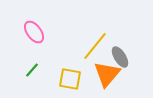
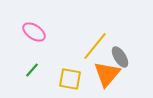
pink ellipse: rotated 20 degrees counterclockwise
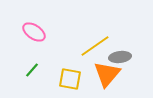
yellow line: rotated 16 degrees clockwise
gray ellipse: rotated 65 degrees counterclockwise
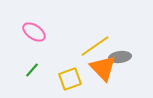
orange triangle: moved 4 px left, 6 px up; rotated 24 degrees counterclockwise
yellow square: rotated 30 degrees counterclockwise
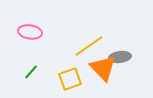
pink ellipse: moved 4 px left; rotated 25 degrees counterclockwise
yellow line: moved 6 px left
green line: moved 1 px left, 2 px down
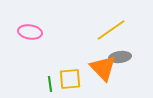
yellow line: moved 22 px right, 16 px up
green line: moved 19 px right, 12 px down; rotated 49 degrees counterclockwise
yellow square: rotated 15 degrees clockwise
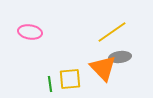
yellow line: moved 1 px right, 2 px down
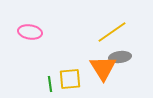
orange triangle: rotated 12 degrees clockwise
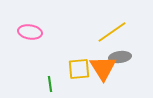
yellow square: moved 9 px right, 10 px up
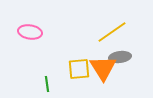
green line: moved 3 px left
